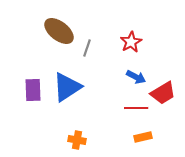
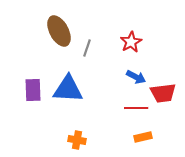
brown ellipse: rotated 24 degrees clockwise
blue triangle: moved 1 px right, 2 px down; rotated 36 degrees clockwise
red trapezoid: rotated 24 degrees clockwise
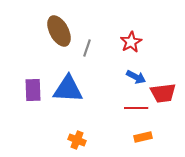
orange cross: rotated 12 degrees clockwise
